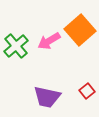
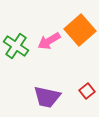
green cross: rotated 15 degrees counterclockwise
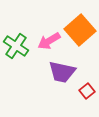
purple trapezoid: moved 15 px right, 25 px up
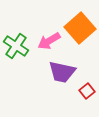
orange square: moved 2 px up
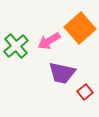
green cross: rotated 15 degrees clockwise
purple trapezoid: moved 1 px down
red square: moved 2 px left, 1 px down
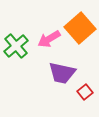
pink arrow: moved 2 px up
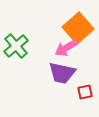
orange square: moved 2 px left
pink arrow: moved 17 px right, 9 px down
red square: rotated 28 degrees clockwise
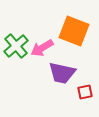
orange square: moved 4 px left, 3 px down; rotated 28 degrees counterclockwise
pink arrow: moved 24 px left
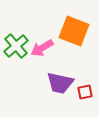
purple trapezoid: moved 2 px left, 10 px down
